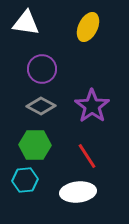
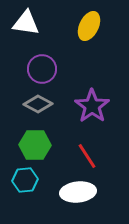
yellow ellipse: moved 1 px right, 1 px up
gray diamond: moved 3 px left, 2 px up
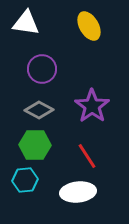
yellow ellipse: rotated 56 degrees counterclockwise
gray diamond: moved 1 px right, 6 px down
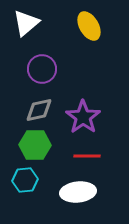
white triangle: rotated 48 degrees counterclockwise
purple star: moved 9 px left, 11 px down
gray diamond: rotated 40 degrees counterclockwise
red line: rotated 56 degrees counterclockwise
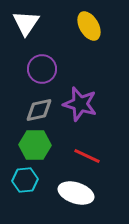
white triangle: rotated 16 degrees counterclockwise
purple star: moved 3 px left, 13 px up; rotated 20 degrees counterclockwise
red line: rotated 24 degrees clockwise
white ellipse: moved 2 px left, 1 px down; rotated 24 degrees clockwise
